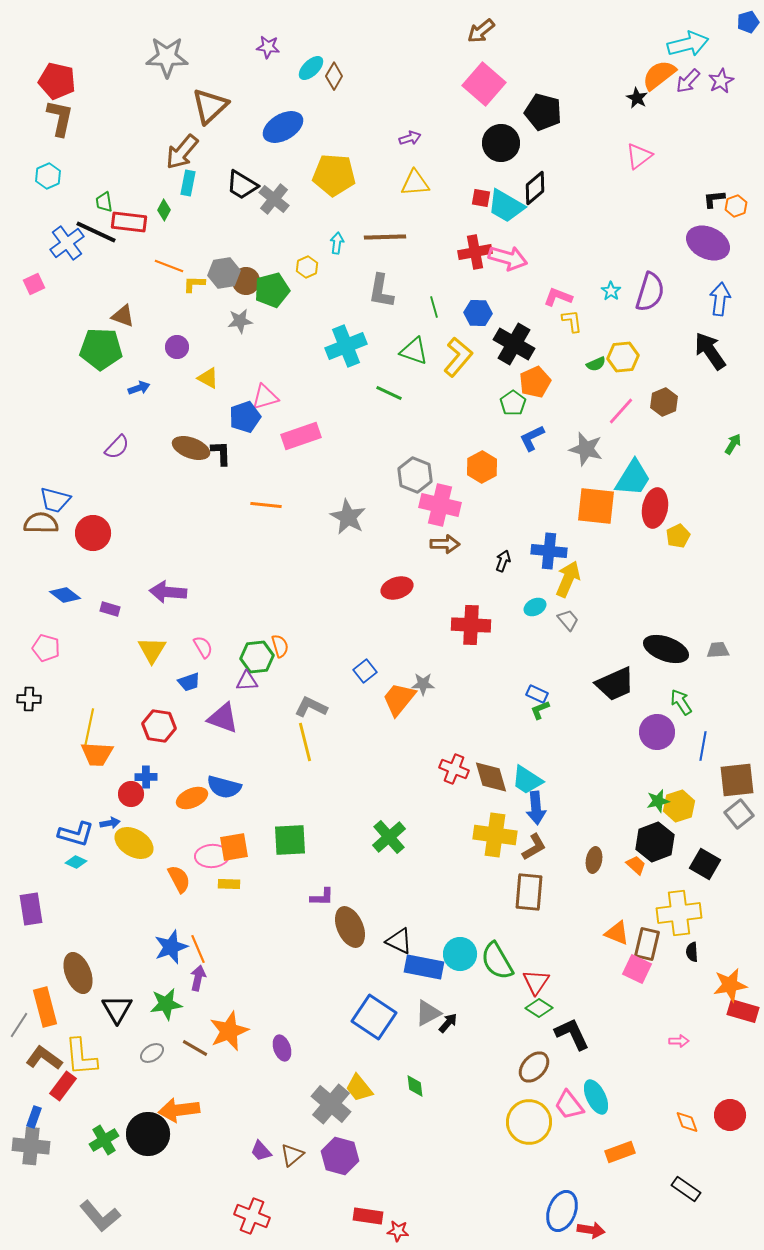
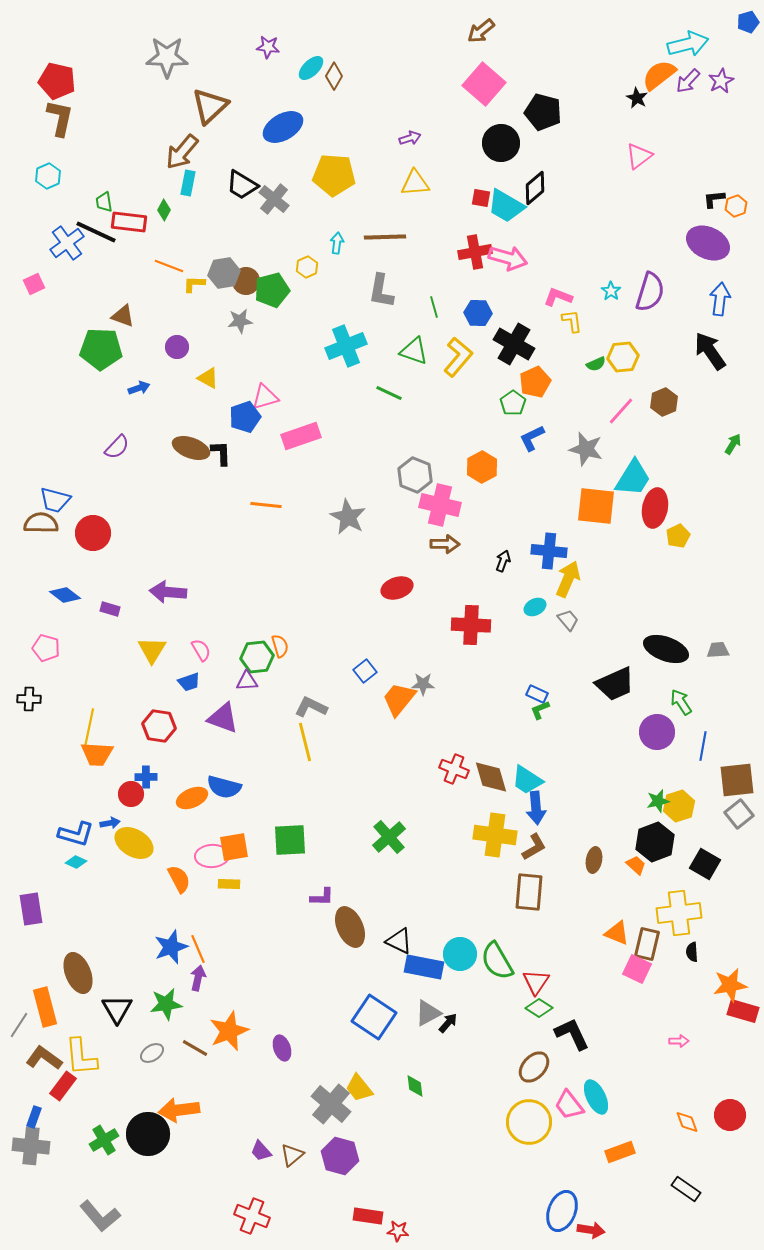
pink semicircle at (203, 647): moved 2 px left, 3 px down
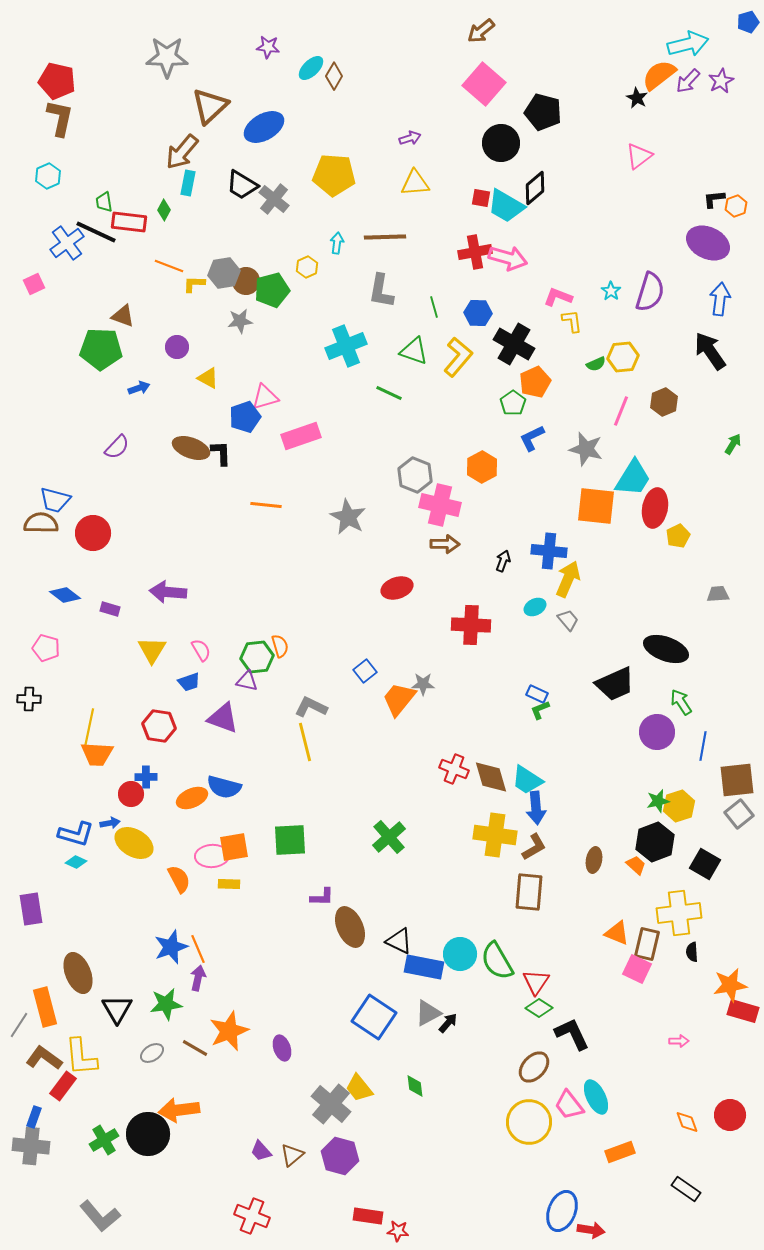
blue ellipse at (283, 127): moved 19 px left
pink line at (621, 411): rotated 20 degrees counterclockwise
gray trapezoid at (718, 650): moved 56 px up
purple triangle at (247, 681): rotated 15 degrees clockwise
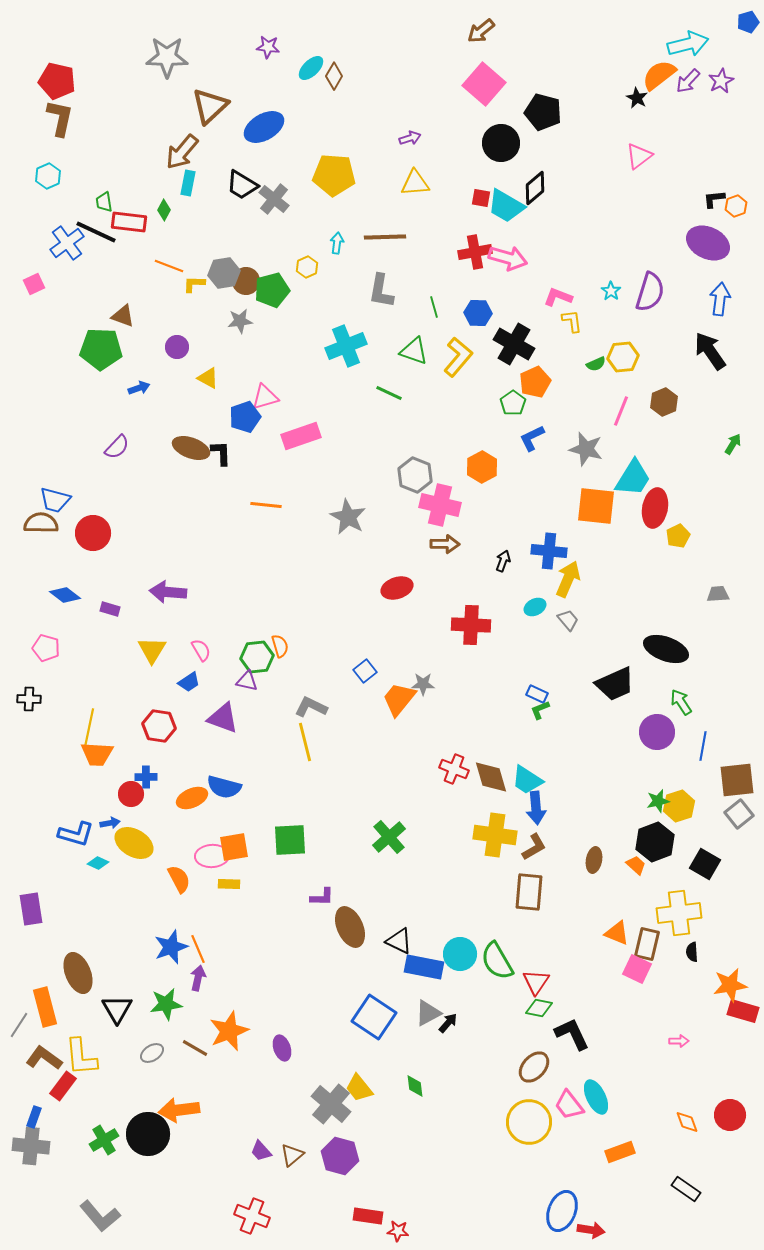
blue trapezoid at (189, 682): rotated 15 degrees counterclockwise
cyan diamond at (76, 862): moved 22 px right, 1 px down
green diamond at (539, 1008): rotated 20 degrees counterclockwise
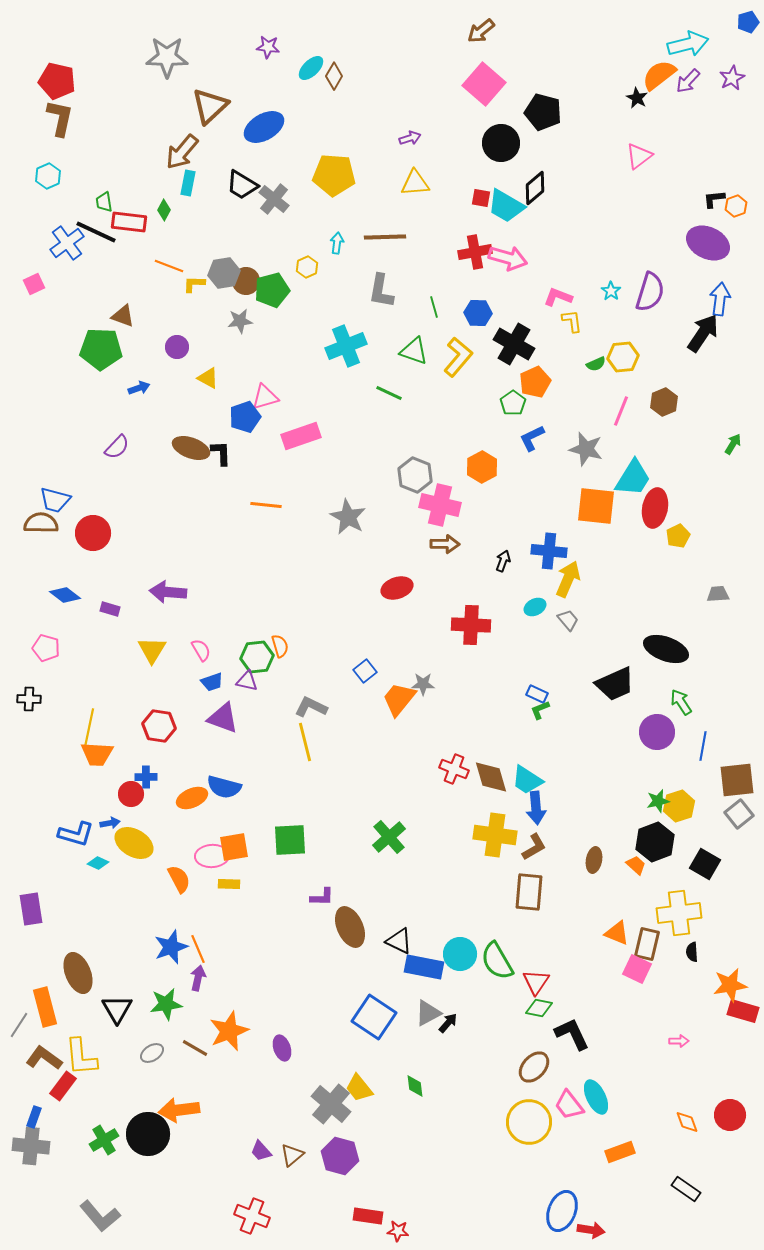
purple star at (721, 81): moved 11 px right, 3 px up
black arrow at (710, 351): moved 7 px left, 18 px up; rotated 69 degrees clockwise
blue trapezoid at (189, 682): moved 23 px right; rotated 15 degrees clockwise
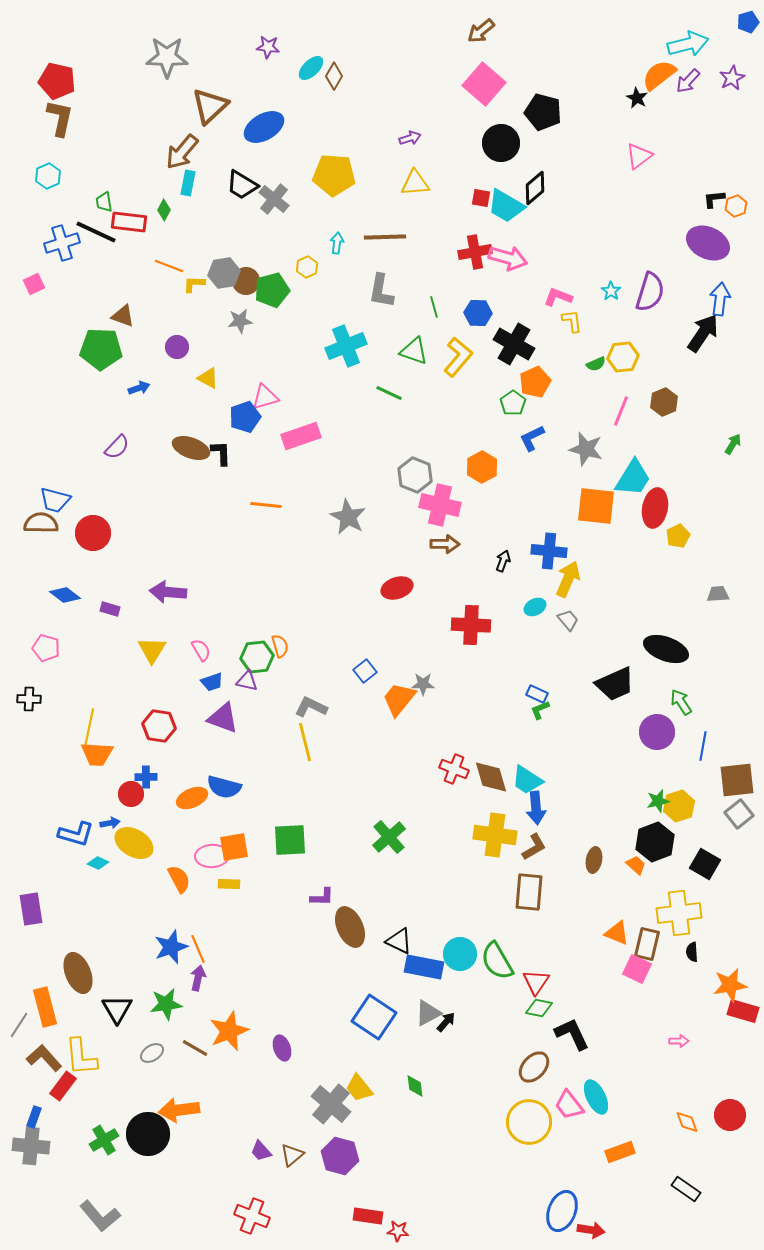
blue cross at (67, 243): moved 5 px left; rotated 20 degrees clockwise
black arrow at (448, 1023): moved 2 px left, 1 px up
brown L-shape at (44, 1058): rotated 12 degrees clockwise
